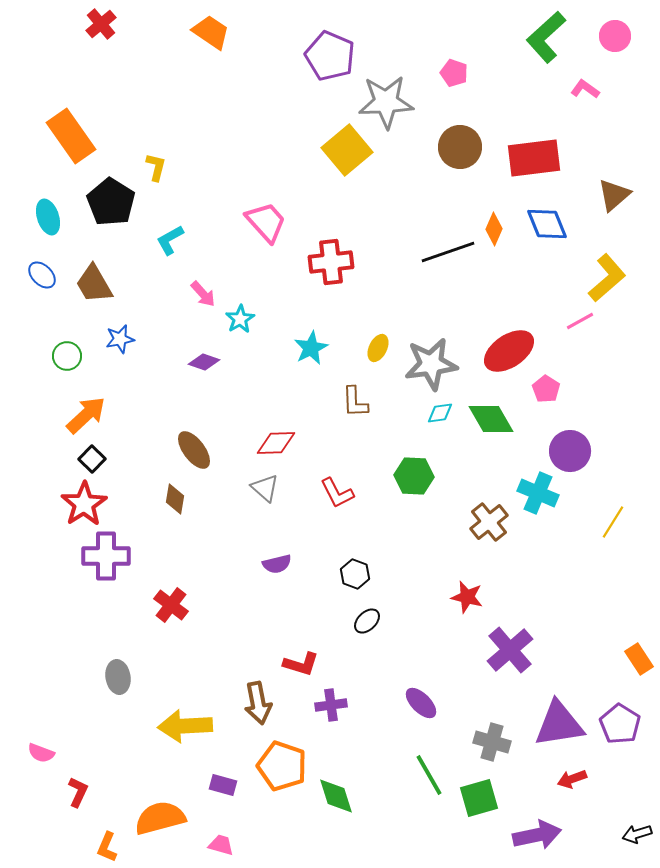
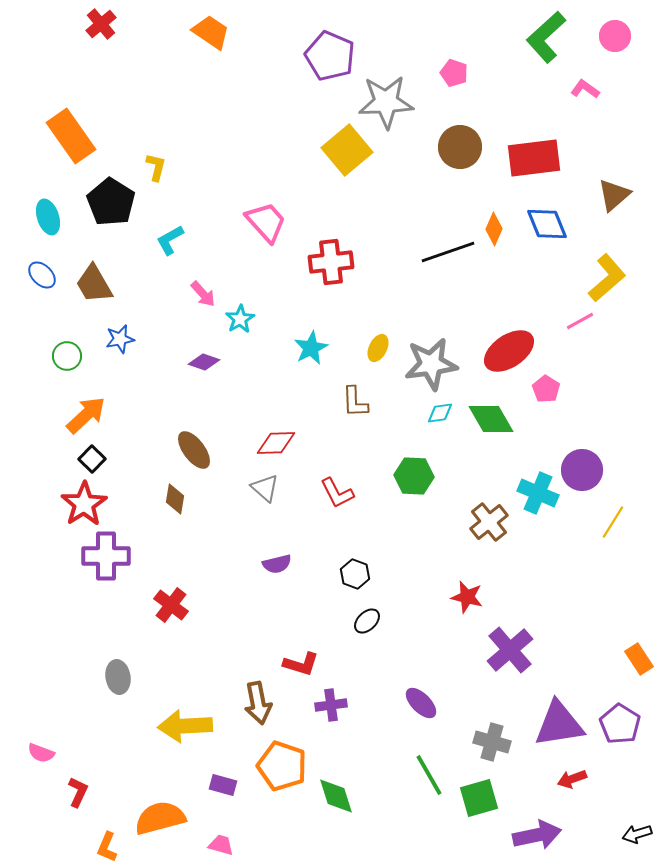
purple circle at (570, 451): moved 12 px right, 19 px down
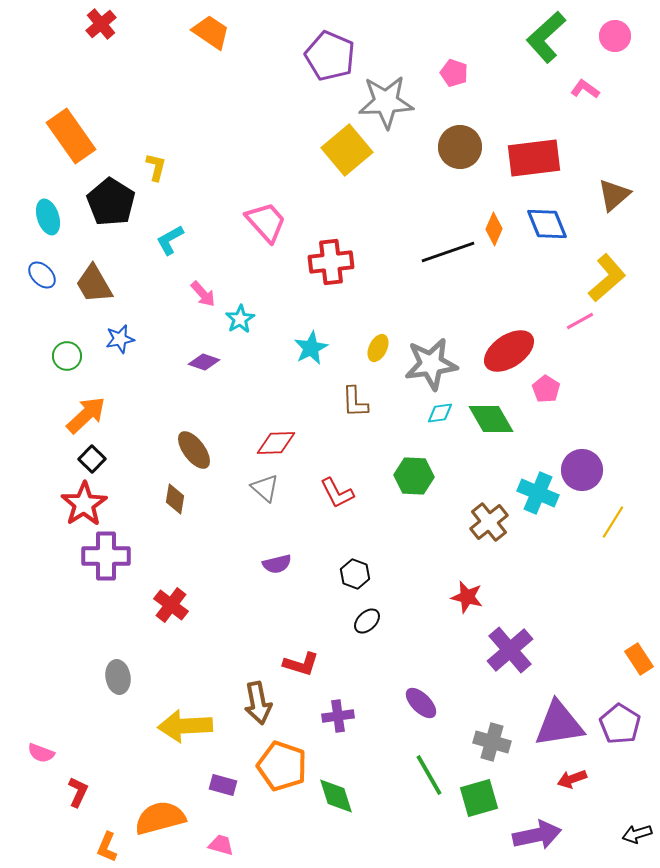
purple cross at (331, 705): moved 7 px right, 11 px down
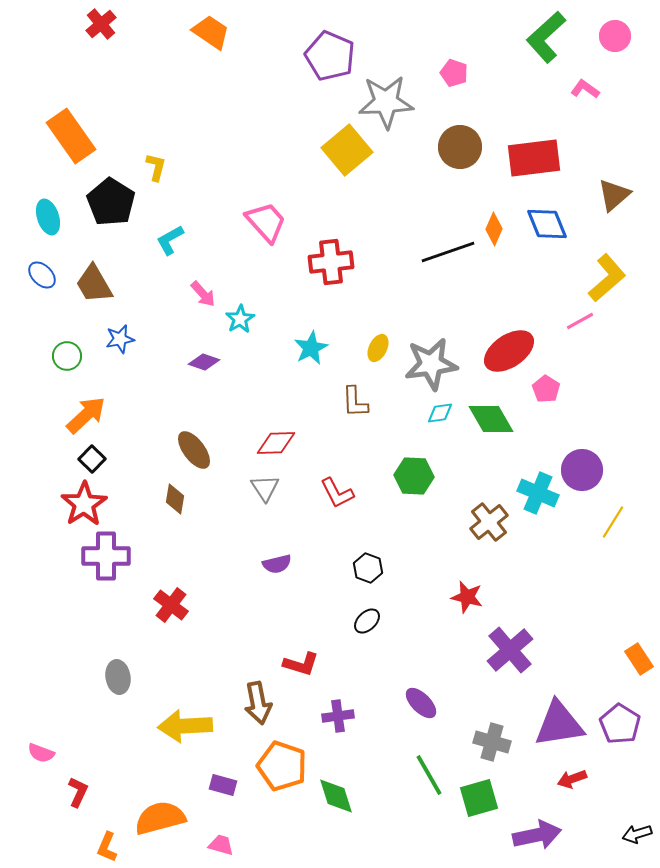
gray triangle at (265, 488): rotated 16 degrees clockwise
black hexagon at (355, 574): moved 13 px right, 6 px up
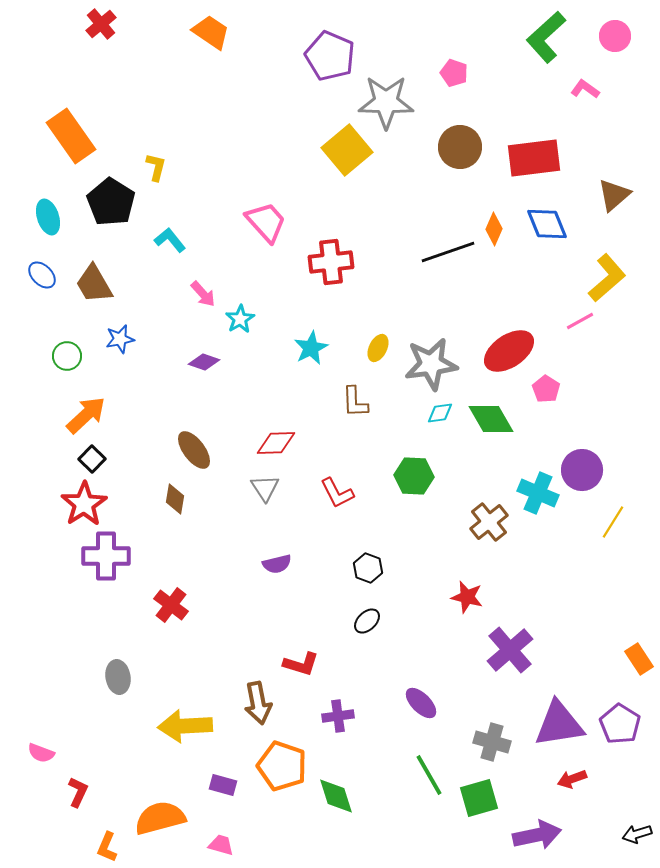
gray star at (386, 102): rotated 4 degrees clockwise
cyan L-shape at (170, 240): rotated 80 degrees clockwise
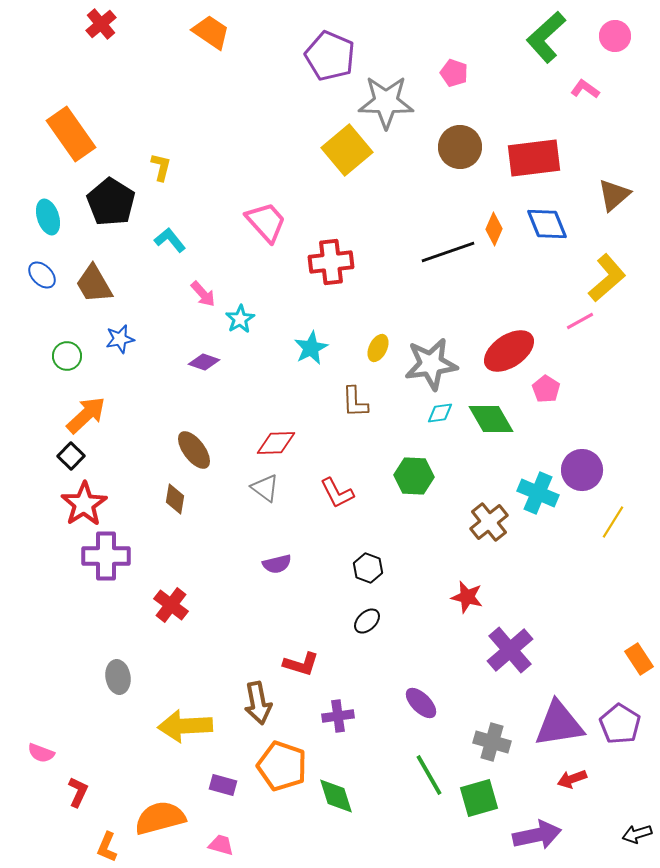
orange rectangle at (71, 136): moved 2 px up
yellow L-shape at (156, 167): moved 5 px right
black square at (92, 459): moved 21 px left, 3 px up
gray triangle at (265, 488): rotated 20 degrees counterclockwise
